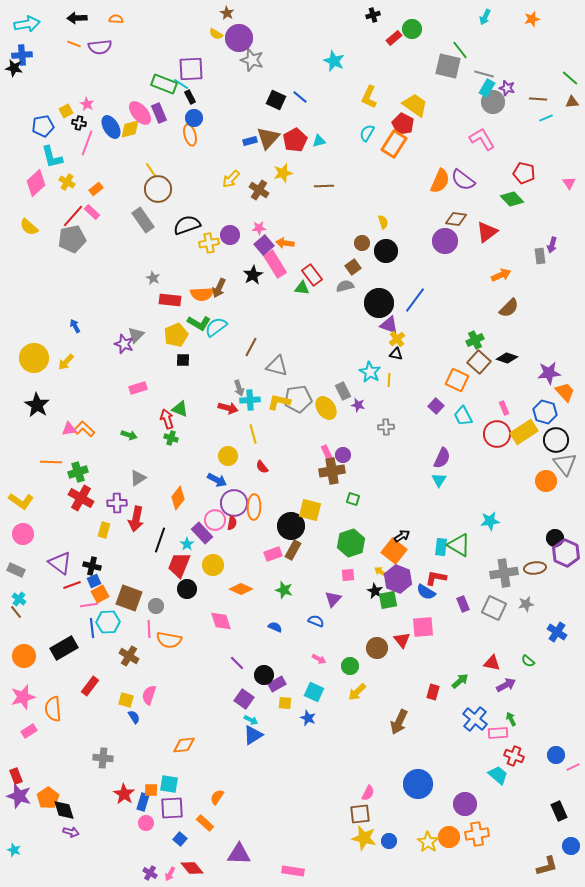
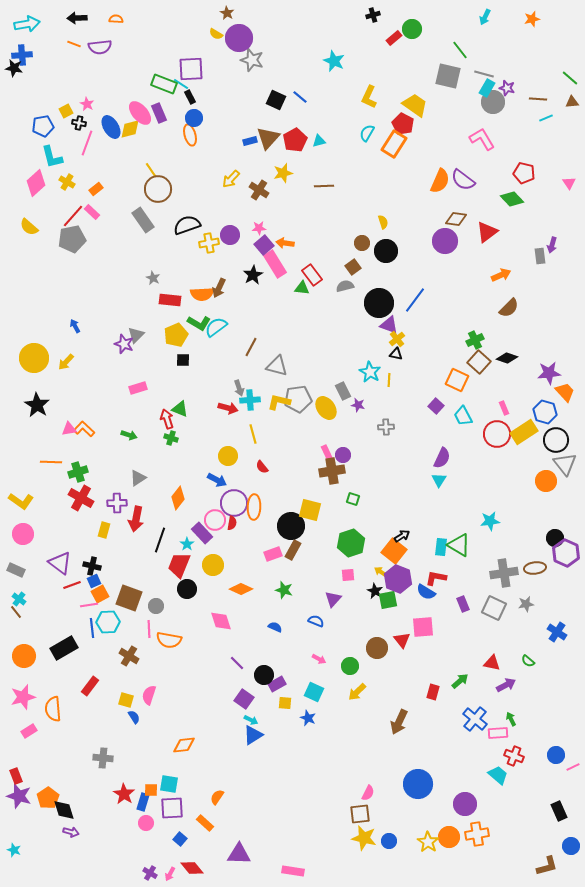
gray square at (448, 66): moved 10 px down
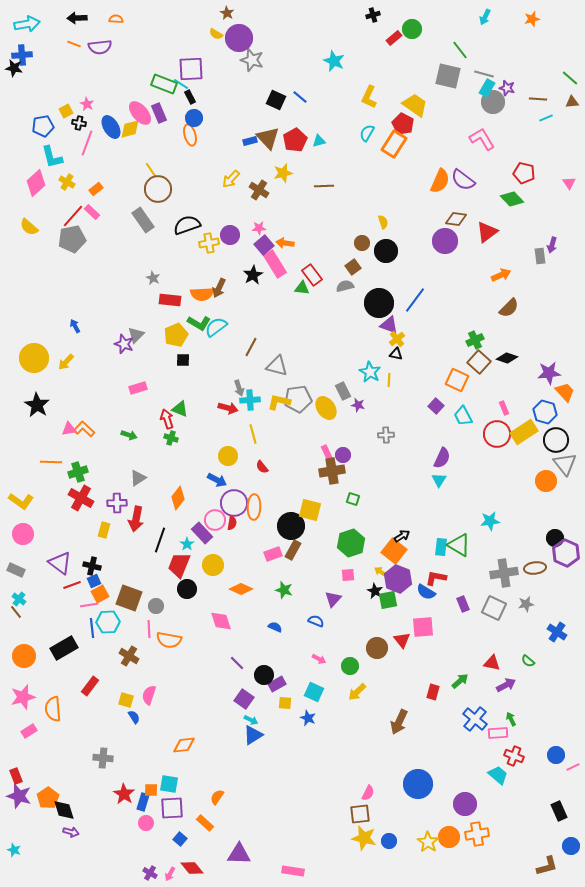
brown triangle at (268, 138): rotated 25 degrees counterclockwise
gray cross at (386, 427): moved 8 px down
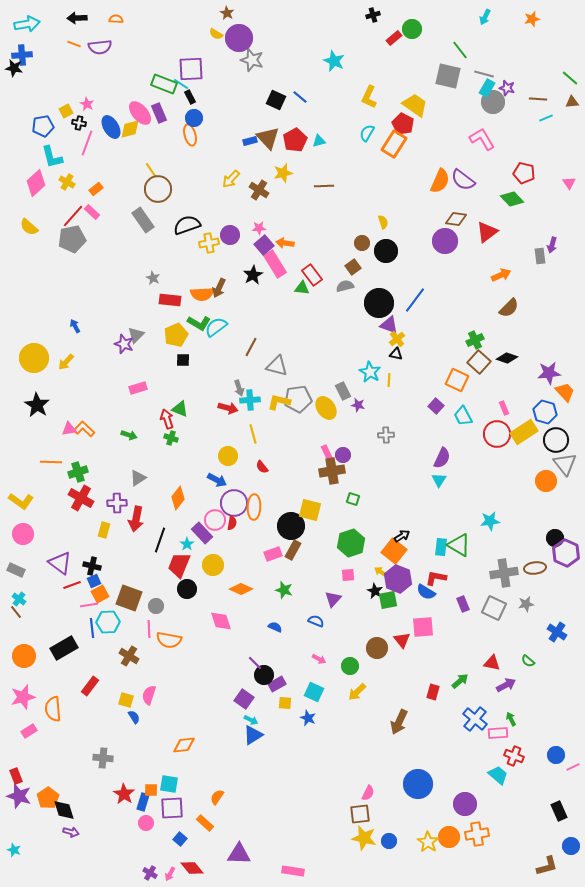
purple line at (237, 663): moved 18 px right
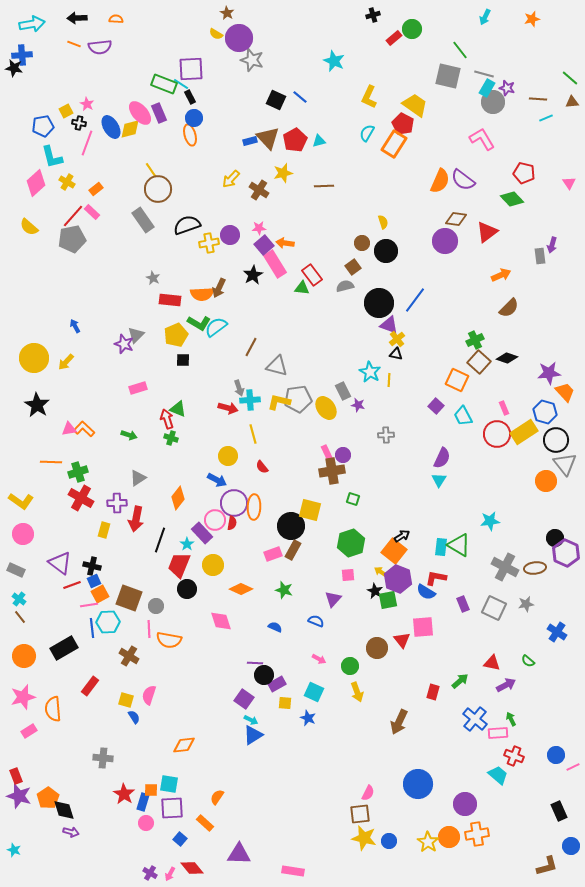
cyan arrow at (27, 24): moved 5 px right
green triangle at (180, 409): moved 2 px left
gray cross at (504, 573): moved 1 px right, 6 px up; rotated 36 degrees clockwise
brown line at (16, 612): moved 4 px right, 5 px down
purple line at (255, 663): rotated 42 degrees counterclockwise
yellow arrow at (357, 692): rotated 66 degrees counterclockwise
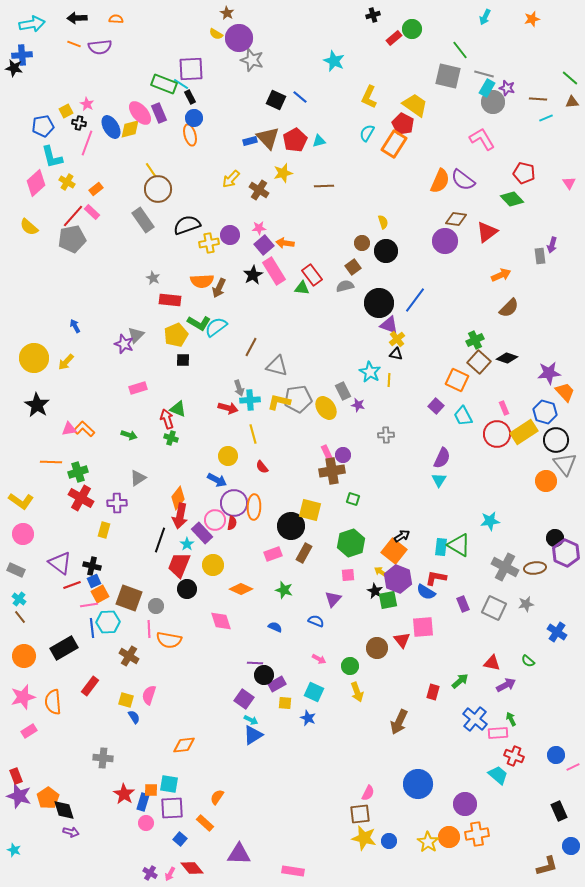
pink rectangle at (275, 264): moved 1 px left, 7 px down
orange semicircle at (202, 294): moved 13 px up
red arrow at (136, 519): moved 44 px right, 3 px up
brown rectangle at (293, 550): moved 11 px right, 3 px down
orange semicircle at (53, 709): moved 7 px up
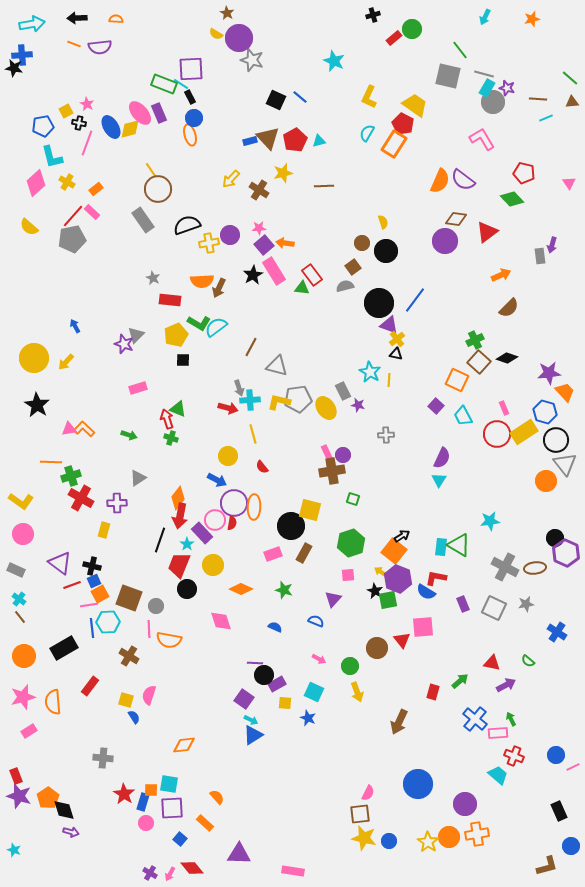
green cross at (78, 472): moved 7 px left, 4 px down
orange semicircle at (217, 797): rotated 105 degrees clockwise
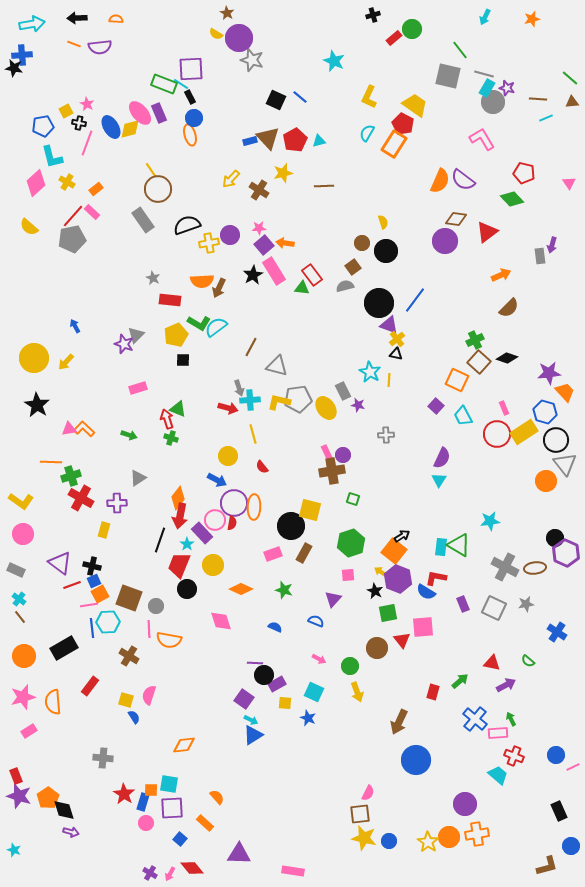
green square at (388, 600): moved 13 px down
blue circle at (418, 784): moved 2 px left, 24 px up
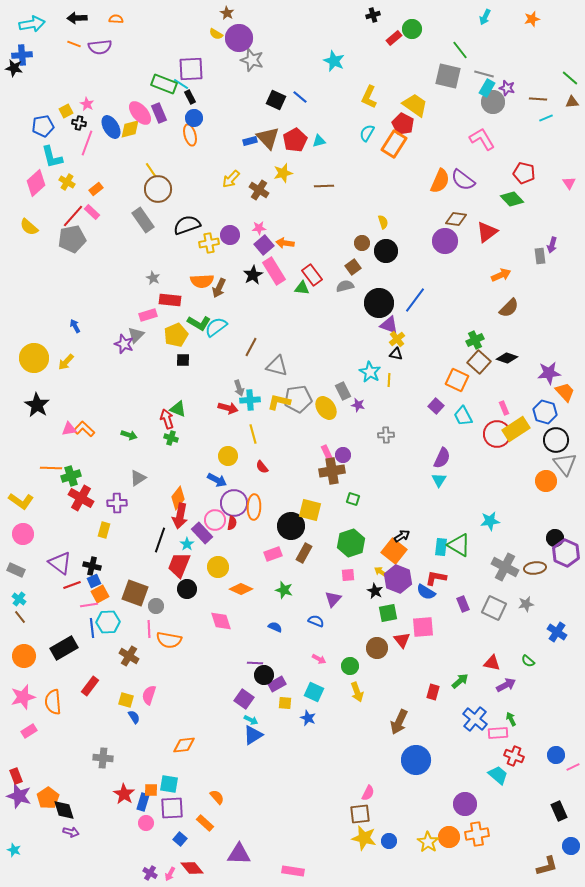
pink rectangle at (138, 388): moved 10 px right, 73 px up
yellow rectangle at (524, 432): moved 8 px left, 3 px up
orange line at (51, 462): moved 6 px down
yellow circle at (213, 565): moved 5 px right, 2 px down
brown square at (129, 598): moved 6 px right, 5 px up
